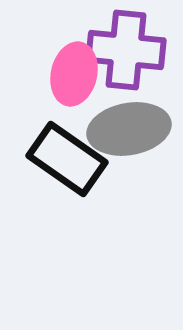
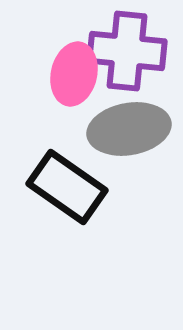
purple cross: moved 1 px right, 1 px down
black rectangle: moved 28 px down
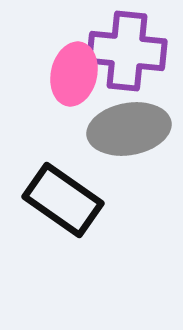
black rectangle: moved 4 px left, 13 px down
